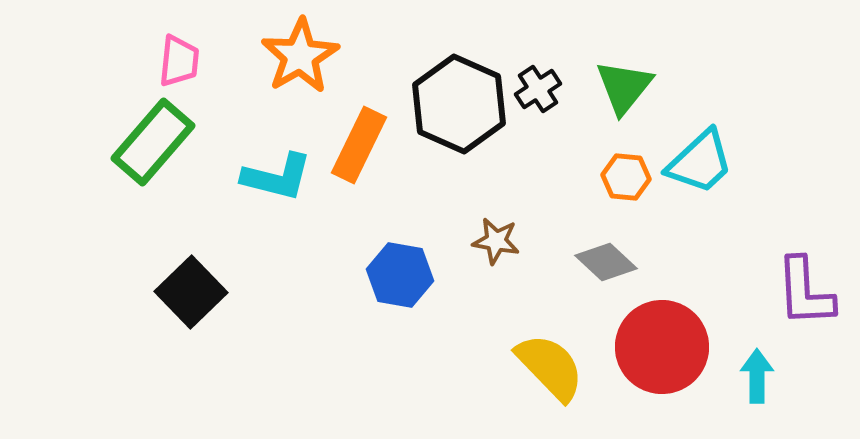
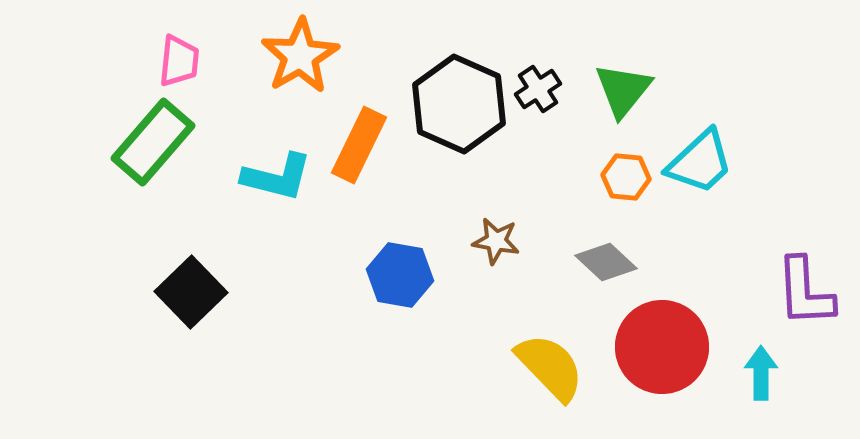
green triangle: moved 1 px left, 3 px down
cyan arrow: moved 4 px right, 3 px up
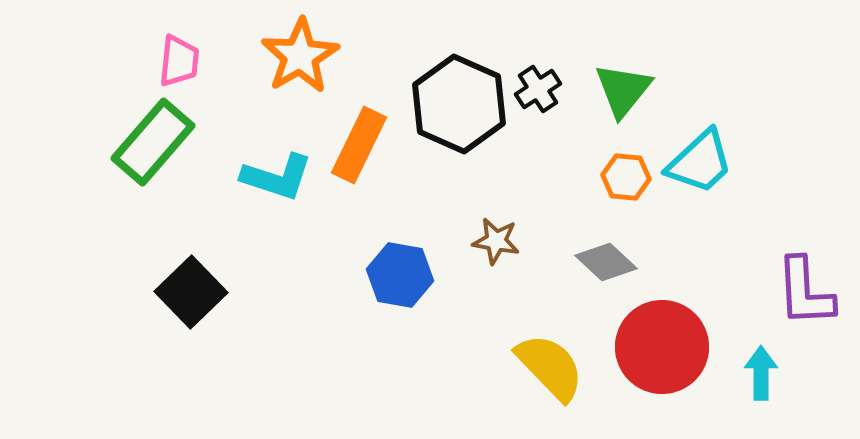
cyan L-shape: rotated 4 degrees clockwise
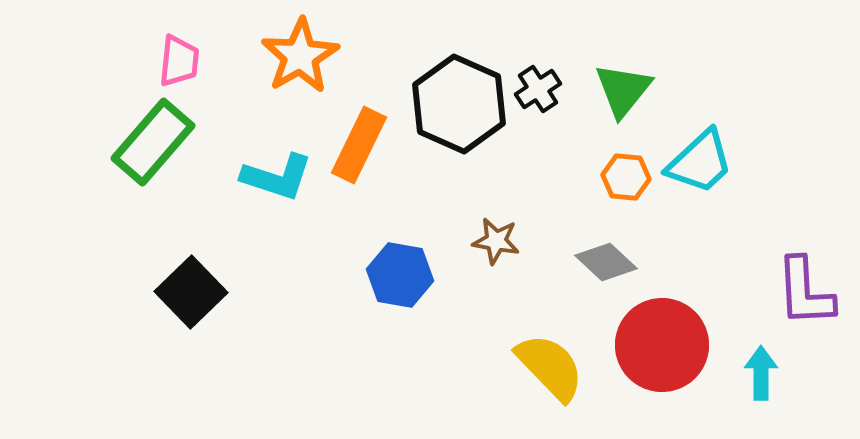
red circle: moved 2 px up
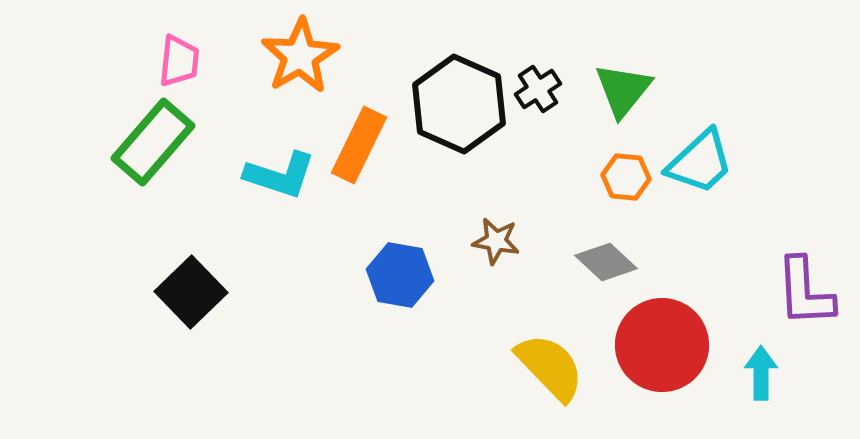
cyan L-shape: moved 3 px right, 2 px up
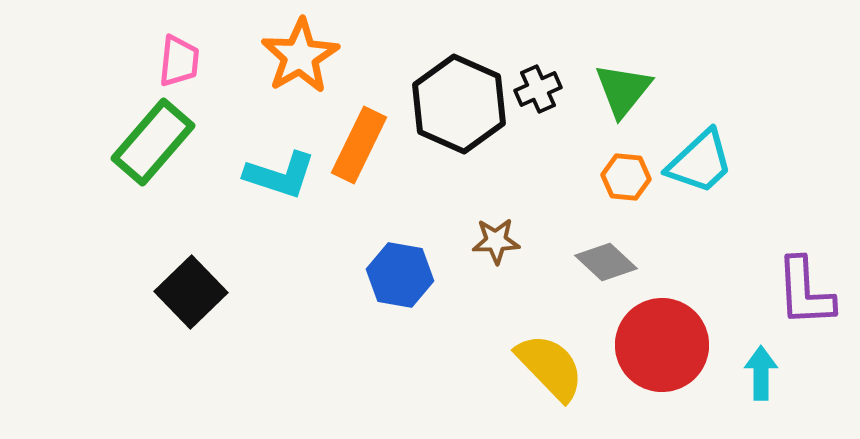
black cross: rotated 9 degrees clockwise
brown star: rotated 12 degrees counterclockwise
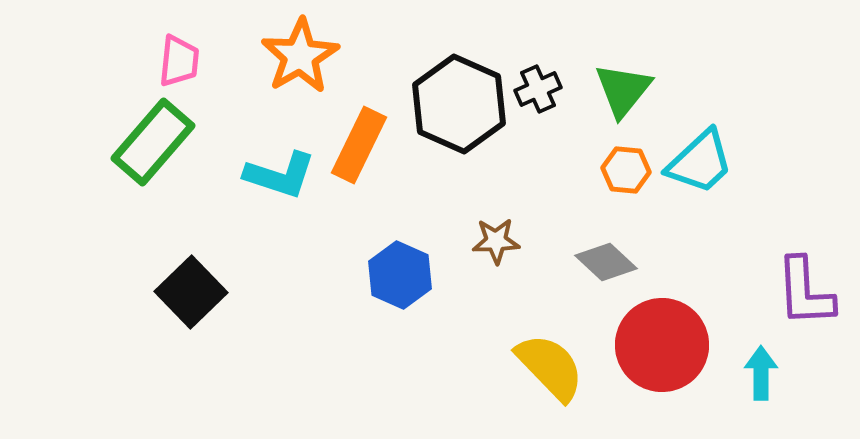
orange hexagon: moved 7 px up
blue hexagon: rotated 14 degrees clockwise
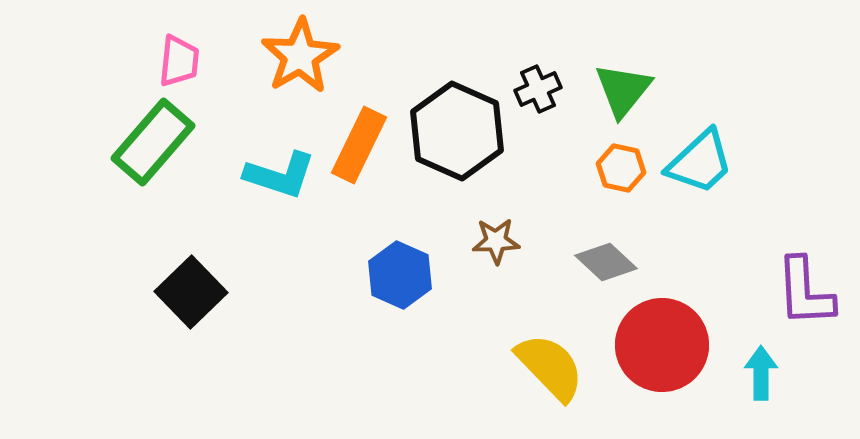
black hexagon: moved 2 px left, 27 px down
orange hexagon: moved 5 px left, 2 px up; rotated 6 degrees clockwise
